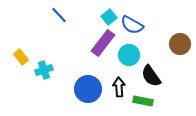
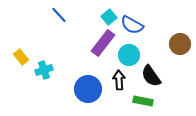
black arrow: moved 7 px up
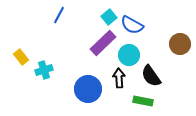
blue line: rotated 72 degrees clockwise
purple rectangle: rotated 8 degrees clockwise
black arrow: moved 2 px up
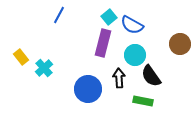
purple rectangle: rotated 32 degrees counterclockwise
cyan circle: moved 6 px right
cyan cross: moved 2 px up; rotated 24 degrees counterclockwise
